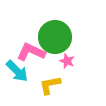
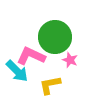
pink L-shape: moved 4 px down
pink star: moved 3 px right, 1 px up
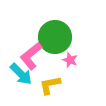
pink L-shape: rotated 64 degrees counterclockwise
cyan arrow: moved 4 px right, 3 px down
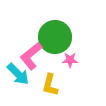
pink star: rotated 21 degrees counterclockwise
cyan arrow: moved 3 px left
yellow L-shape: rotated 65 degrees counterclockwise
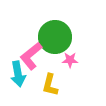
cyan arrow: rotated 35 degrees clockwise
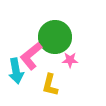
cyan arrow: moved 2 px left, 3 px up
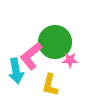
green circle: moved 5 px down
